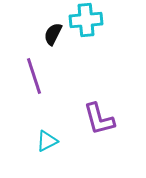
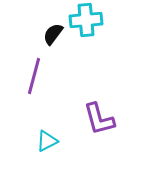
black semicircle: rotated 10 degrees clockwise
purple line: rotated 33 degrees clockwise
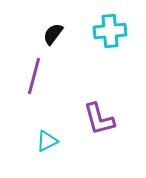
cyan cross: moved 24 px right, 11 px down
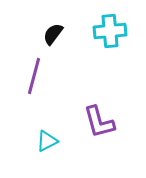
purple L-shape: moved 3 px down
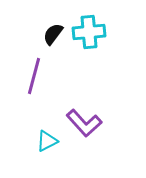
cyan cross: moved 21 px left, 1 px down
purple L-shape: moved 15 px left, 1 px down; rotated 27 degrees counterclockwise
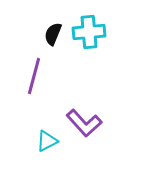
black semicircle: rotated 15 degrees counterclockwise
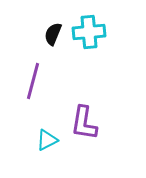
purple line: moved 1 px left, 5 px down
purple L-shape: rotated 51 degrees clockwise
cyan triangle: moved 1 px up
